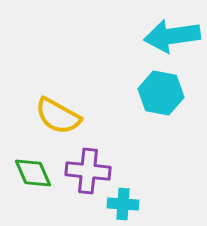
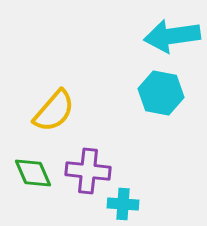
yellow semicircle: moved 4 px left, 5 px up; rotated 78 degrees counterclockwise
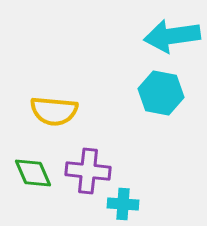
yellow semicircle: rotated 54 degrees clockwise
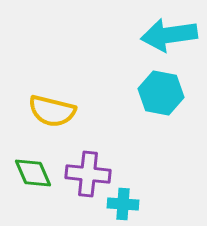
cyan arrow: moved 3 px left, 1 px up
yellow semicircle: moved 2 px left; rotated 9 degrees clockwise
purple cross: moved 3 px down
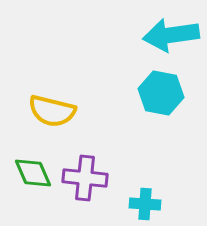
cyan arrow: moved 2 px right
purple cross: moved 3 px left, 4 px down
cyan cross: moved 22 px right
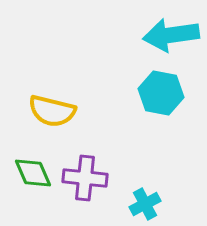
cyan cross: rotated 32 degrees counterclockwise
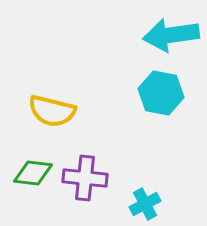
green diamond: rotated 60 degrees counterclockwise
